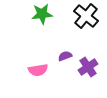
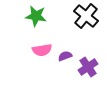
green star: moved 6 px left, 2 px down; rotated 15 degrees clockwise
pink semicircle: moved 4 px right, 20 px up
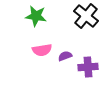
purple cross: rotated 30 degrees clockwise
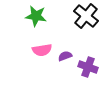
purple cross: rotated 24 degrees clockwise
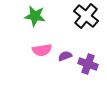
green star: moved 1 px left
purple cross: moved 3 px up
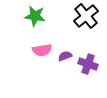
black cross: rotated 10 degrees clockwise
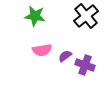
purple semicircle: rotated 16 degrees counterclockwise
purple cross: moved 3 px left, 1 px down
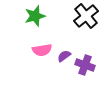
green star: rotated 25 degrees counterclockwise
purple semicircle: moved 1 px left
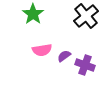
green star: moved 2 px left, 2 px up; rotated 20 degrees counterclockwise
